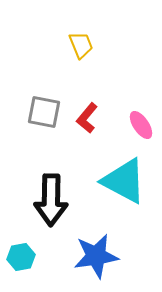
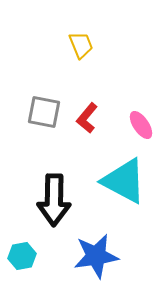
black arrow: moved 3 px right
cyan hexagon: moved 1 px right, 1 px up
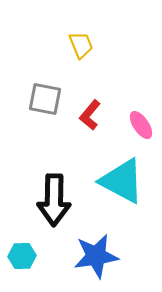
gray square: moved 1 px right, 13 px up
red L-shape: moved 3 px right, 3 px up
cyan triangle: moved 2 px left
cyan hexagon: rotated 8 degrees clockwise
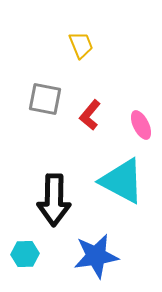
pink ellipse: rotated 8 degrees clockwise
cyan hexagon: moved 3 px right, 2 px up
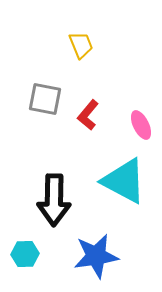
red L-shape: moved 2 px left
cyan triangle: moved 2 px right
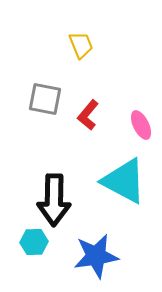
cyan hexagon: moved 9 px right, 12 px up
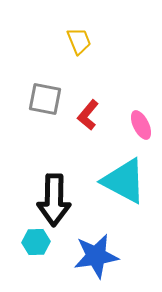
yellow trapezoid: moved 2 px left, 4 px up
cyan hexagon: moved 2 px right
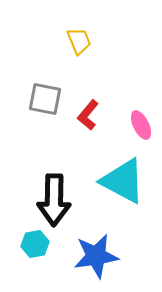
cyan triangle: moved 1 px left
cyan hexagon: moved 1 px left, 2 px down; rotated 8 degrees counterclockwise
